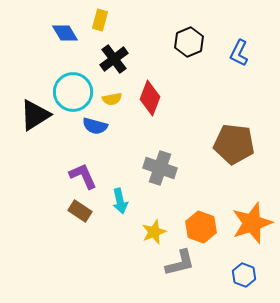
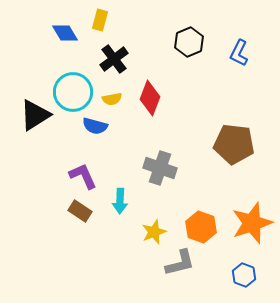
cyan arrow: rotated 15 degrees clockwise
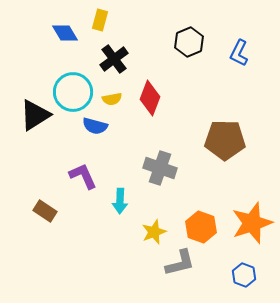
brown pentagon: moved 9 px left, 4 px up; rotated 6 degrees counterclockwise
brown rectangle: moved 35 px left
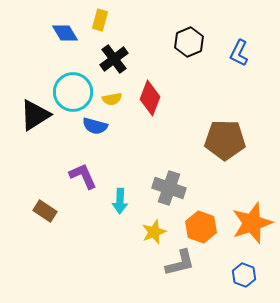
gray cross: moved 9 px right, 20 px down
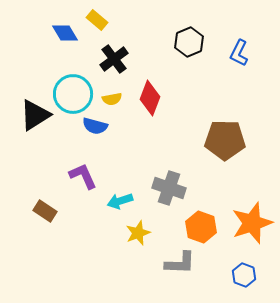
yellow rectangle: moved 3 px left; rotated 65 degrees counterclockwise
cyan circle: moved 2 px down
cyan arrow: rotated 70 degrees clockwise
yellow star: moved 16 px left, 1 px down
gray L-shape: rotated 16 degrees clockwise
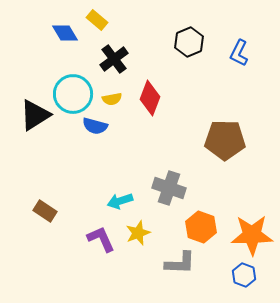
purple L-shape: moved 18 px right, 63 px down
orange star: moved 12 px down; rotated 18 degrees clockwise
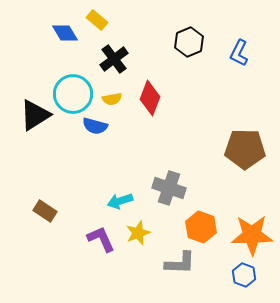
brown pentagon: moved 20 px right, 9 px down
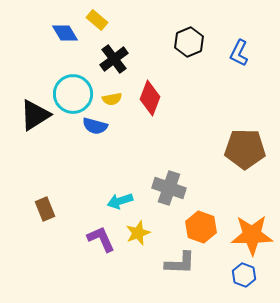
brown rectangle: moved 2 px up; rotated 35 degrees clockwise
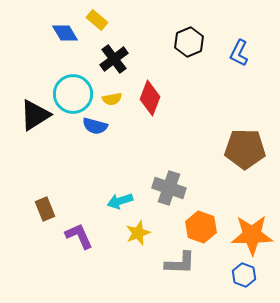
purple L-shape: moved 22 px left, 3 px up
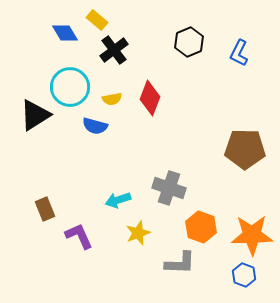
black cross: moved 9 px up
cyan circle: moved 3 px left, 7 px up
cyan arrow: moved 2 px left, 1 px up
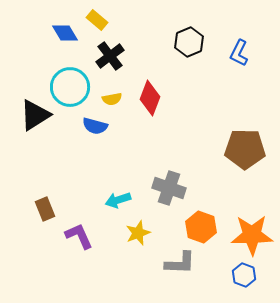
black cross: moved 4 px left, 6 px down
